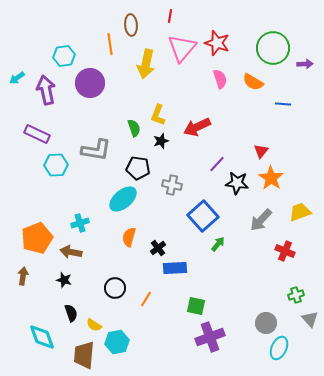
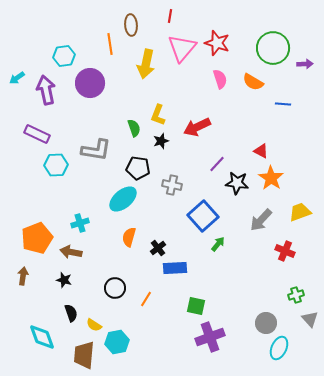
red triangle at (261, 151): rotated 42 degrees counterclockwise
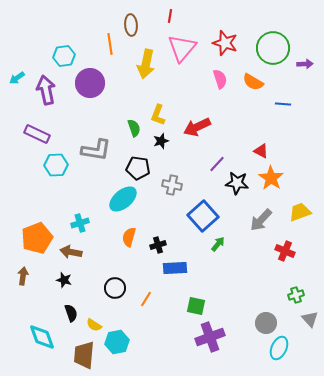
red star at (217, 43): moved 8 px right
black cross at (158, 248): moved 3 px up; rotated 21 degrees clockwise
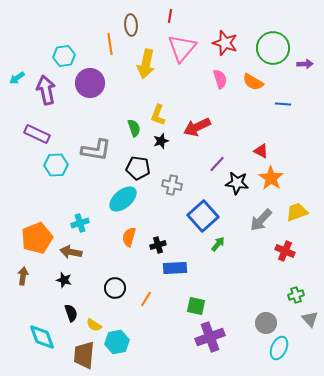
yellow trapezoid at (300, 212): moved 3 px left
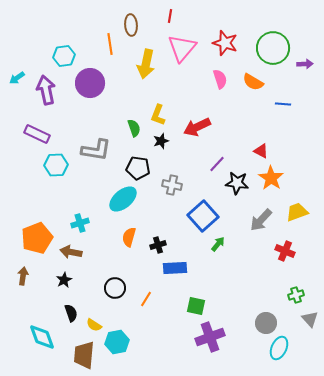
black star at (64, 280): rotated 28 degrees clockwise
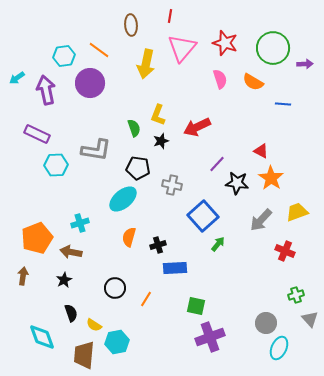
orange line at (110, 44): moved 11 px left, 6 px down; rotated 45 degrees counterclockwise
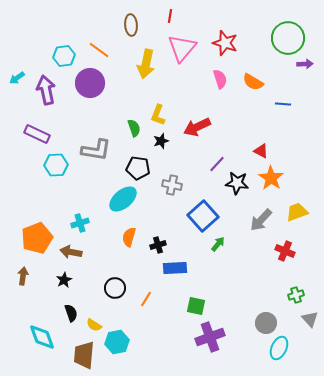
green circle at (273, 48): moved 15 px right, 10 px up
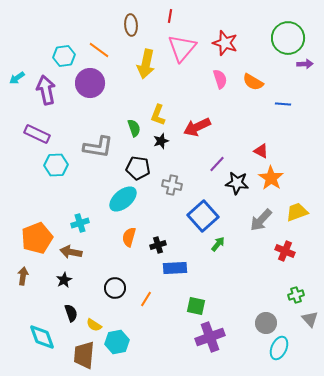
gray L-shape at (96, 150): moved 2 px right, 3 px up
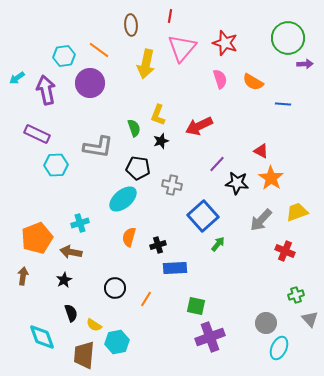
red arrow at (197, 127): moved 2 px right, 1 px up
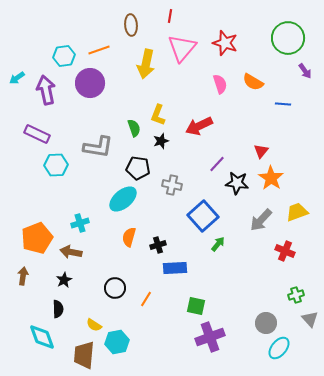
orange line at (99, 50): rotated 55 degrees counterclockwise
purple arrow at (305, 64): moved 7 px down; rotated 56 degrees clockwise
pink semicircle at (220, 79): moved 5 px down
red triangle at (261, 151): rotated 42 degrees clockwise
black semicircle at (71, 313): moved 13 px left, 4 px up; rotated 18 degrees clockwise
cyan ellipse at (279, 348): rotated 15 degrees clockwise
